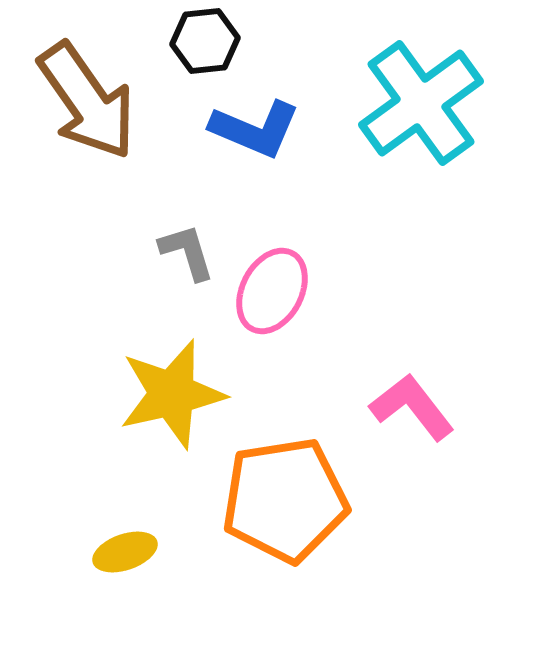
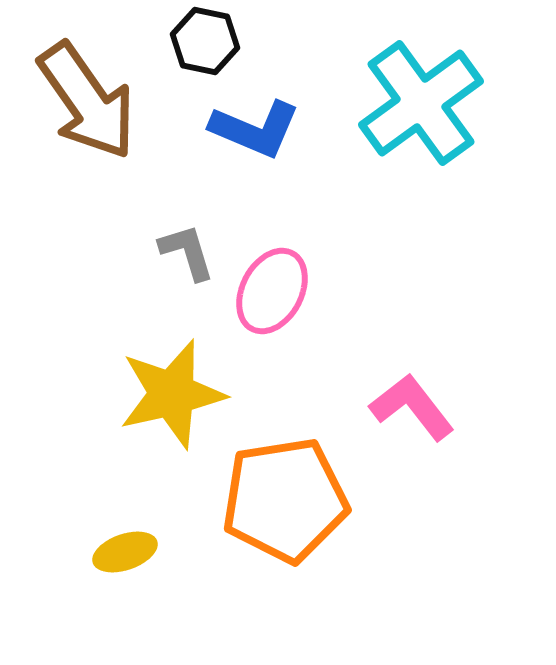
black hexagon: rotated 18 degrees clockwise
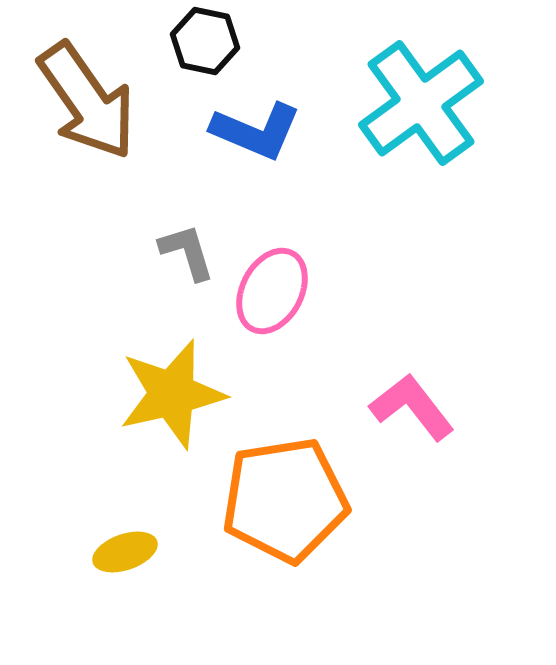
blue L-shape: moved 1 px right, 2 px down
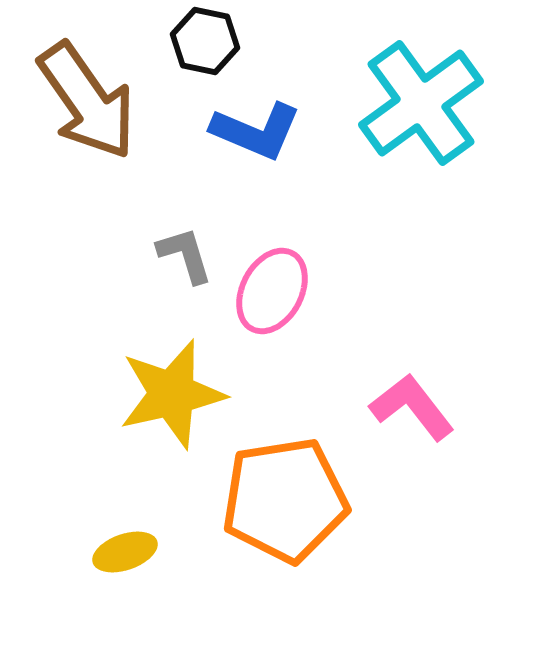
gray L-shape: moved 2 px left, 3 px down
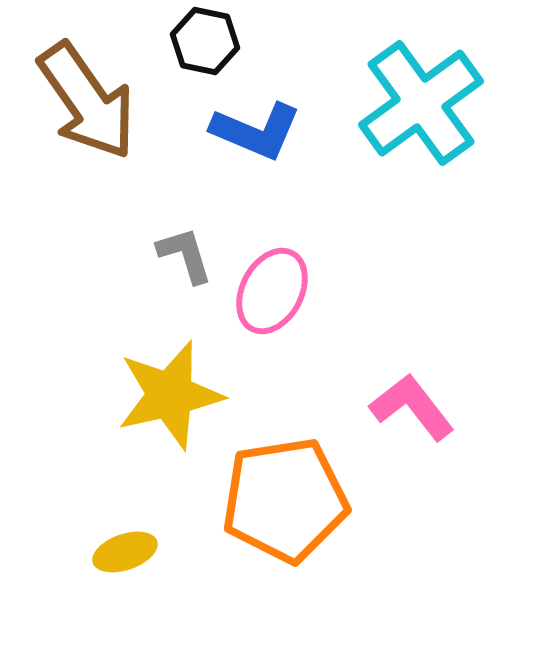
yellow star: moved 2 px left, 1 px down
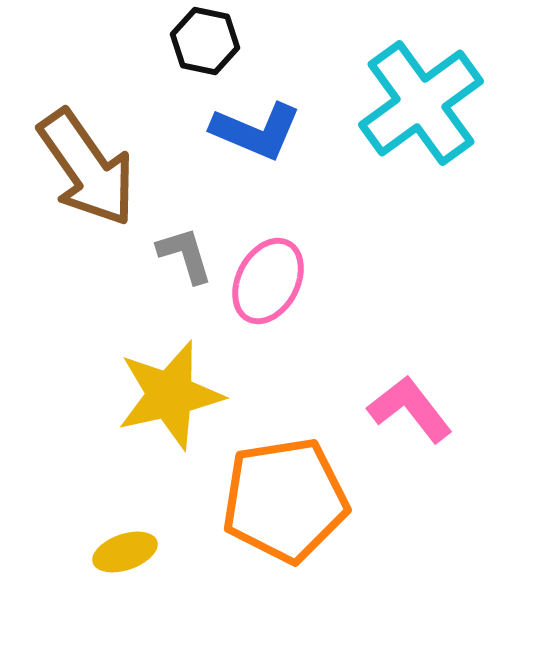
brown arrow: moved 67 px down
pink ellipse: moved 4 px left, 10 px up
pink L-shape: moved 2 px left, 2 px down
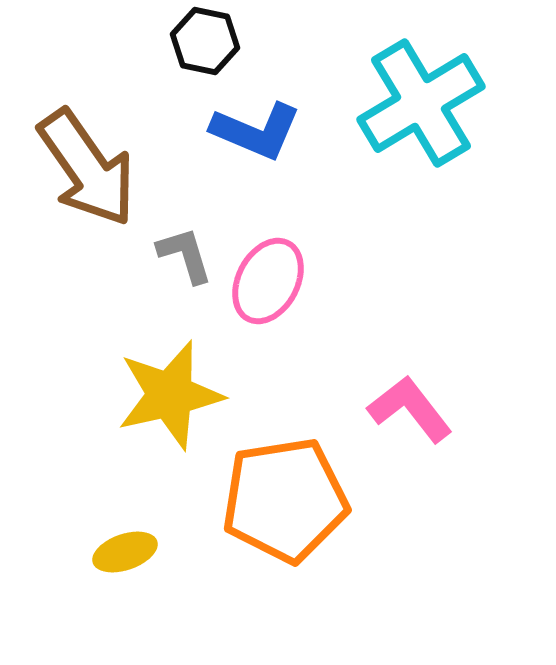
cyan cross: rotated 5 degrees clockwise
